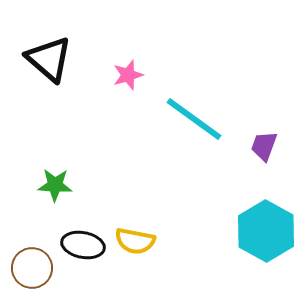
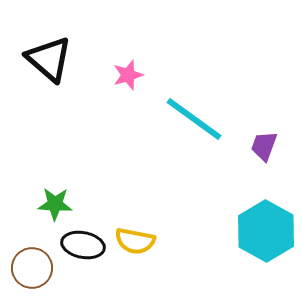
green star: moved 19 px down
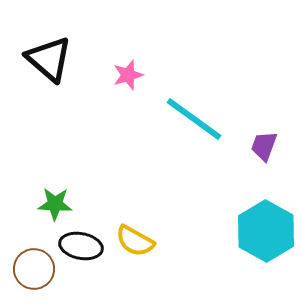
yellow semicircle: rotated 18 degrees clockwise
black ellipse: moved 2 px left, 1 px down
brown circle: moved 2 px right, 1 px down
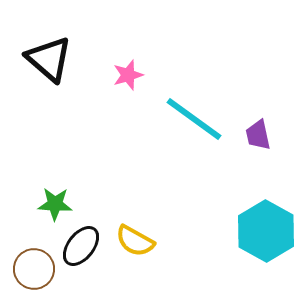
purple trapezoid: moved 6 px left, 11 px up; rotated 32 degrees counterclockwise
black ellipse: rotated 63 degrees counterclockwise
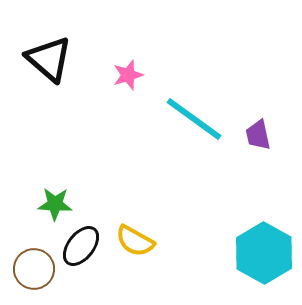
cyan hexagon: moved 2 px left, 22 px down
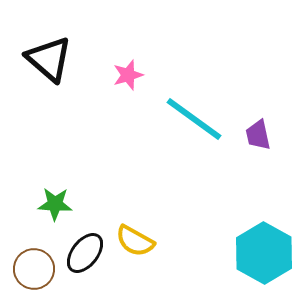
black ellipse: moved 4 px right, 7 px down
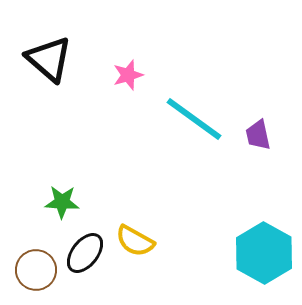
green star: moved 7 px right, 2 px up
brown circle: moved 2 px right, 1 px down
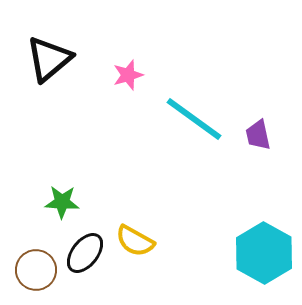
black triangle: rotated 39 degrees clockwise
